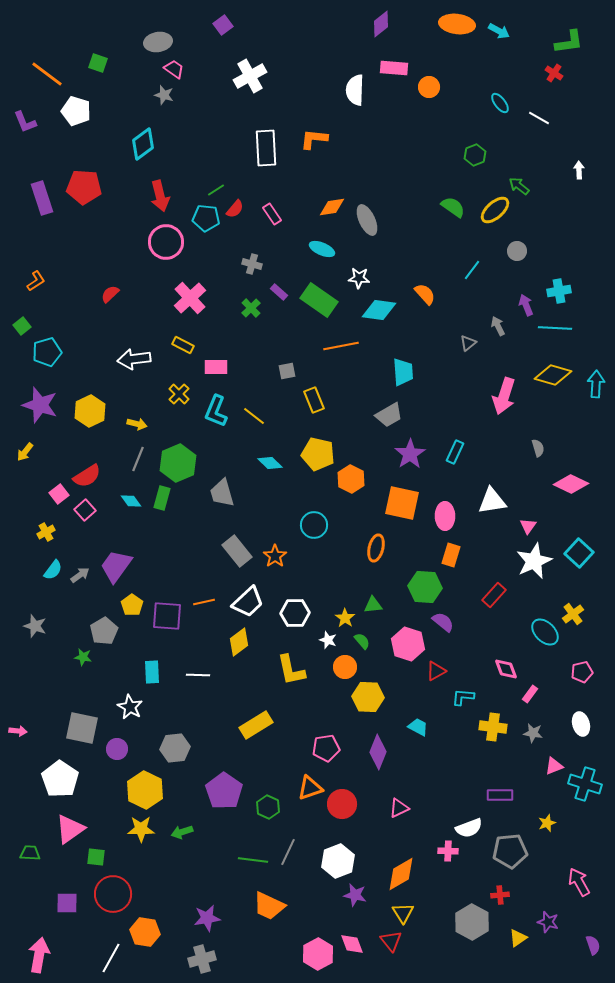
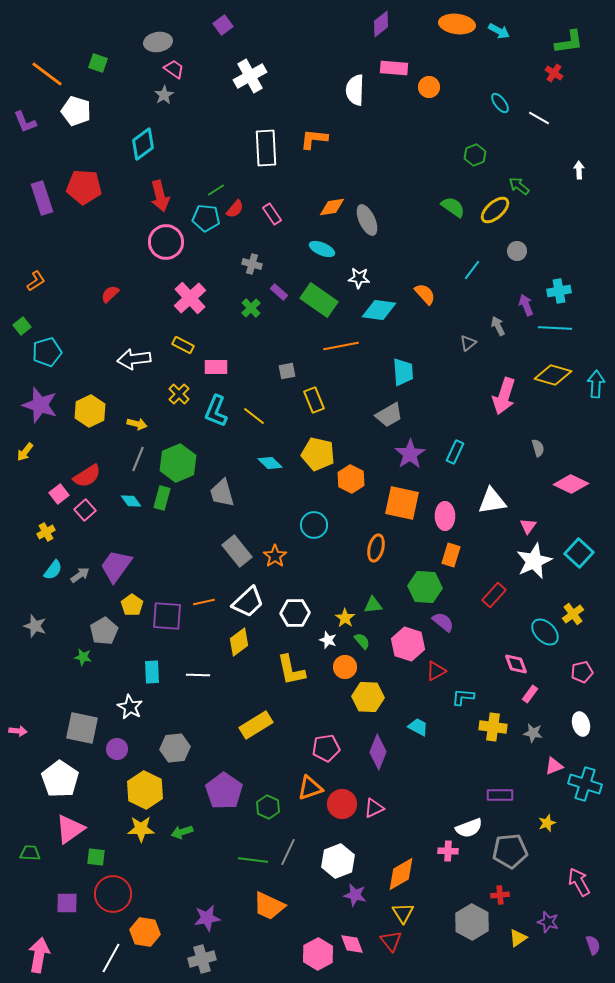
gray star at (164, 95): rotated 24 degrees clockwise
pink diamond at (506, 669): moved 10 px right, 5 px up
pink triangle at (399, 808): moved 25 px left
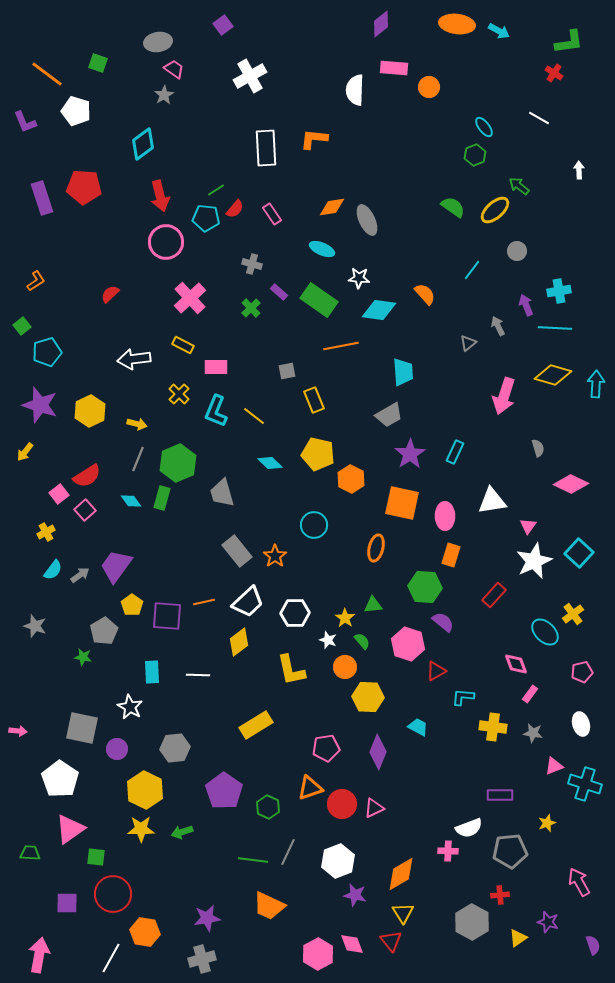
cyan ellipse at (500, 103): moved 16 px left, 24 px down
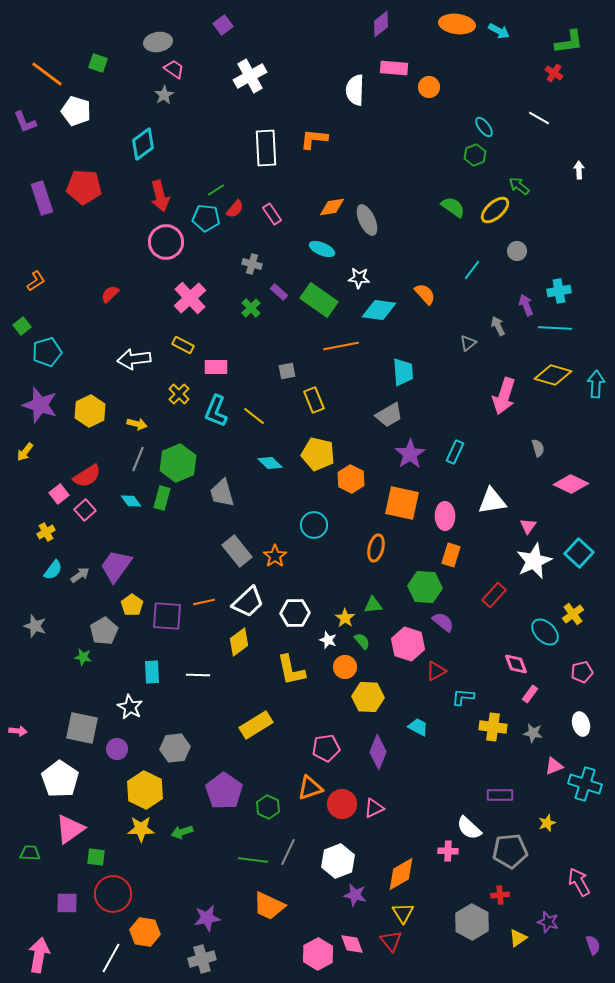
white semicircle at (469, 828): rotated 64 degrees clockwise
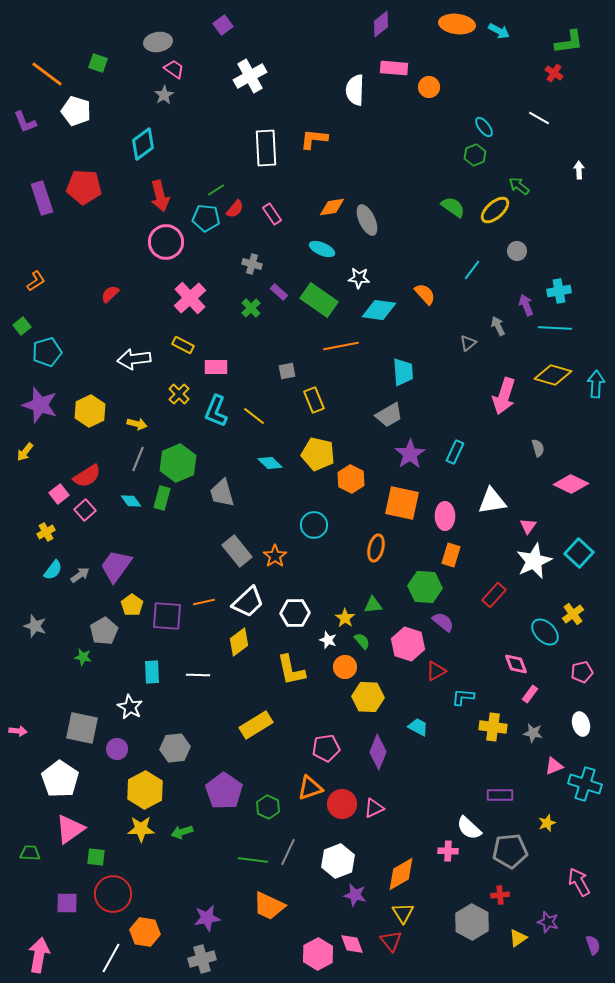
yellow hexagon at (145, 790): rotated 6 degrees clockwise
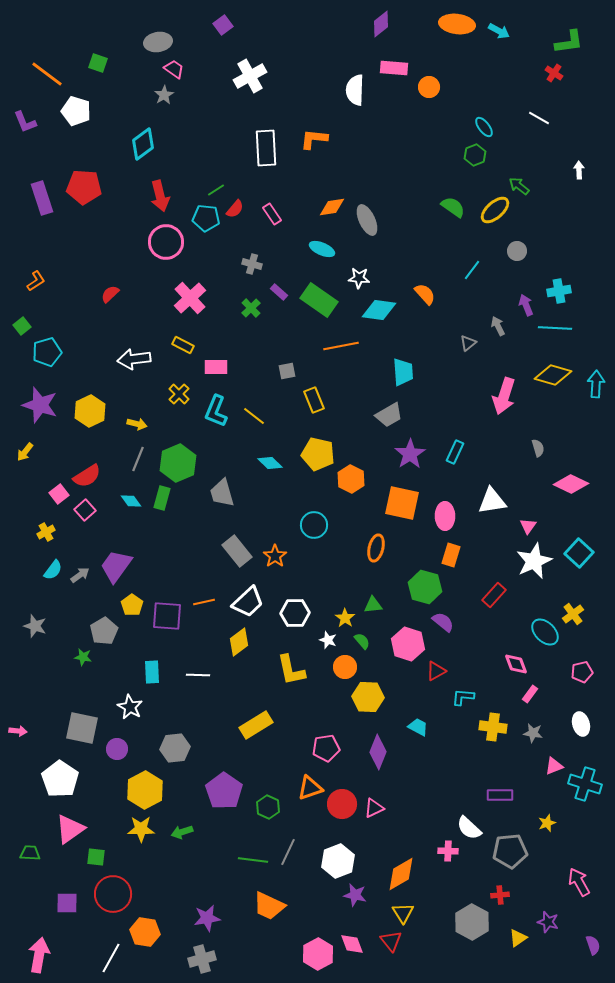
green hexagon at (425, 587): rotated 12 degrees clockwise
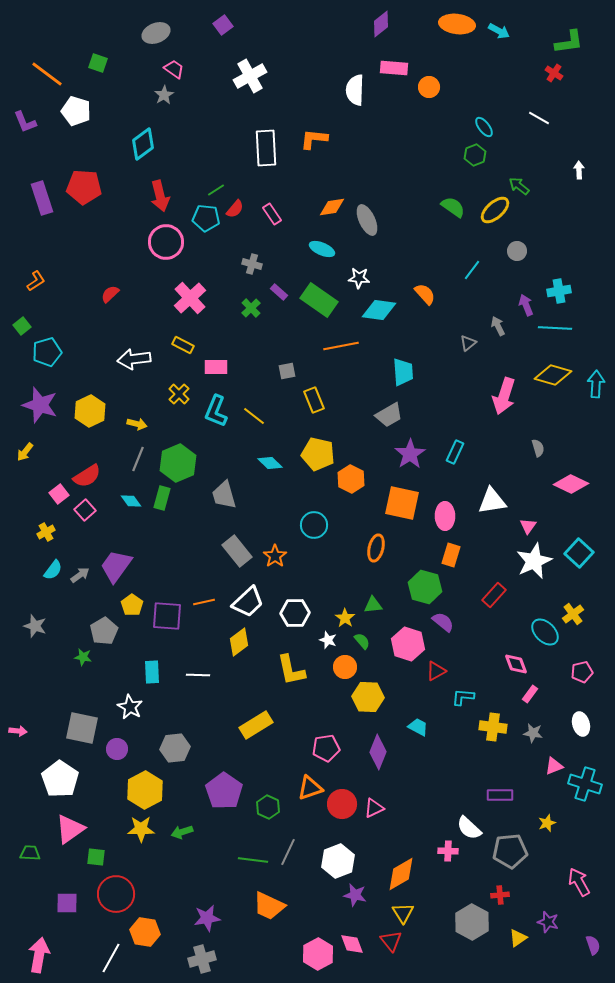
gray ellipse at (158, 42): moved 2 px left, 9 px up; rotated 12 degrees counterclockwise
gray trapezoid at (222, 493): moved 2 px right, 2 px down
red circle at (113, 894): moved 3 px right
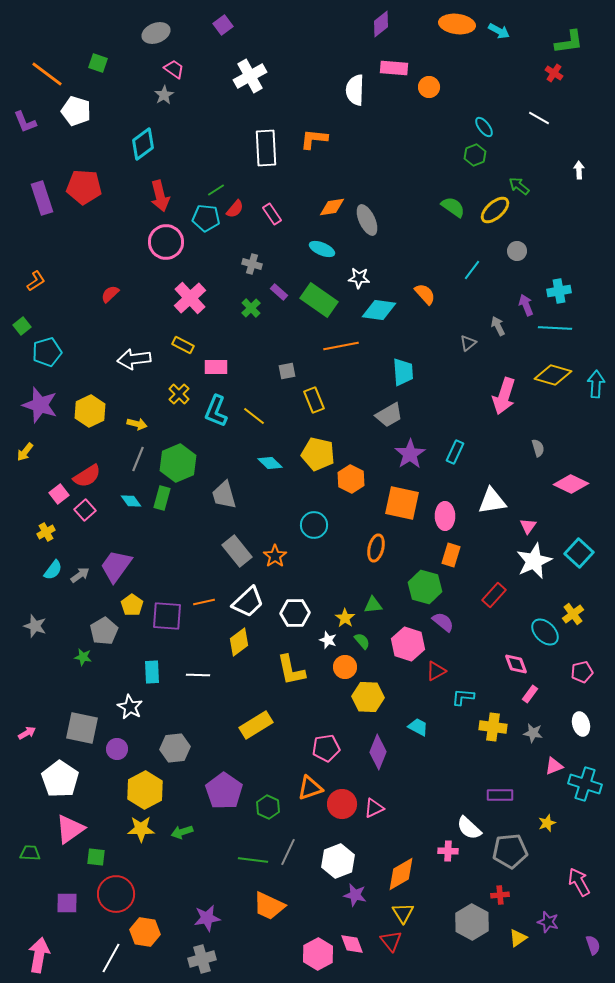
pink arrow at (18, 731): moved 9 px right, 2 px down; rotated 36 degrees counterclockwise
